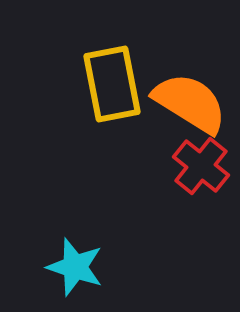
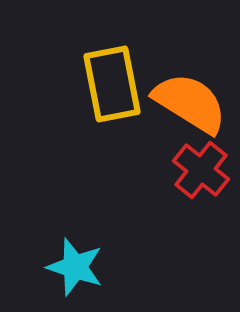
red cross: moved 4 px down
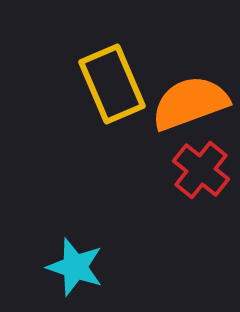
yellow rectangle: rotated 12 degrees counterclockwise
orange semicircle: rotated 52 degrees counterclockwise
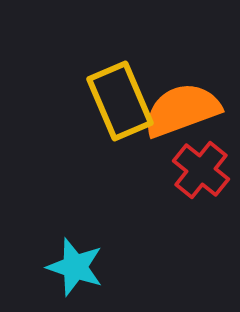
yellow rectangle: moved 8 px right, 17 px down
orange semicircle: moved 8 px left, 7 px down
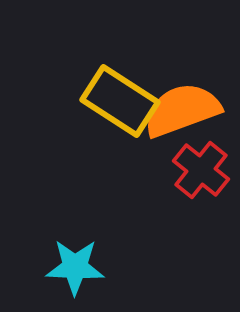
yellow rectangle: rotated 34 degrees counterclockwise
cyan star: rotated 16 degrees counterclockwise
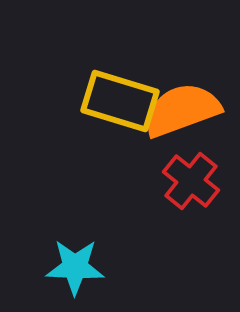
yellow rectangle: rotated 16 degrees counterclockwise
red cross: moved 10 px left, 11 px down
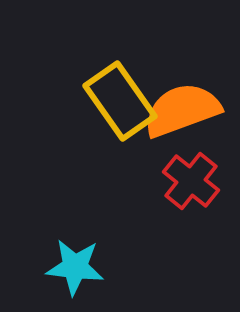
yellow rectangle: rotated 38 degrees clockwise
cyan star: rotated 4 degrees clockwise
